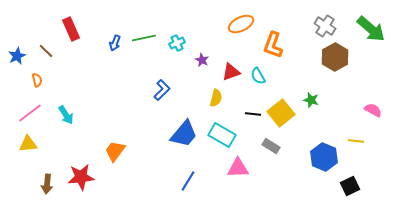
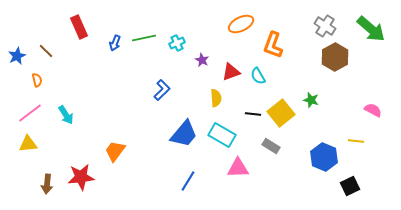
red rectangle: moved 8 px right, 2 px up
yellow semicircle: rotated 18 degrees counterclockwise
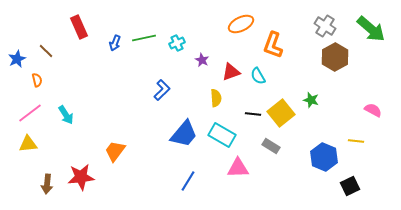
blue star: moved 3 px down
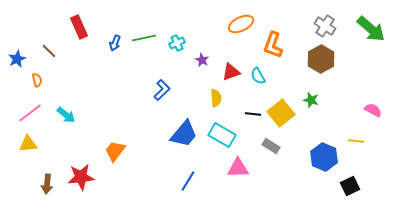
brown line: moved 3 px right
brown hexagon: moved 14 px left, 2 px down
cyan arrow: rotated 18 degrees counterclockwise
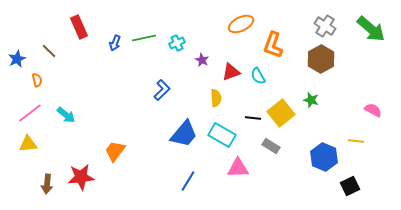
black line: moved 4 px down
